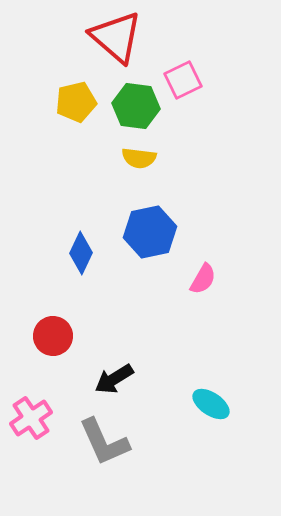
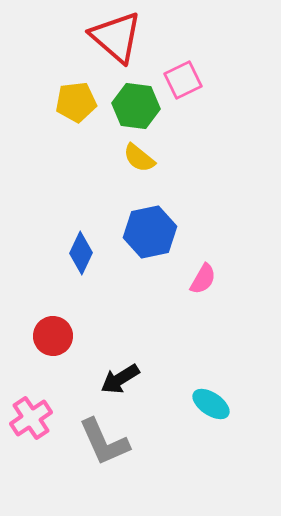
yellow pentagon: rotated 6 degrees clockwise
yellow semicircle: rotated 32 degrees clockwise
black arrow: moved 6 px right
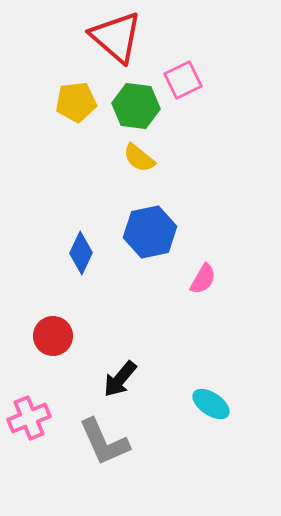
black arrow: rotated 18 degrees counterclockwise
pink cross: moved 2 px left; rotated 12 degrees clockwise
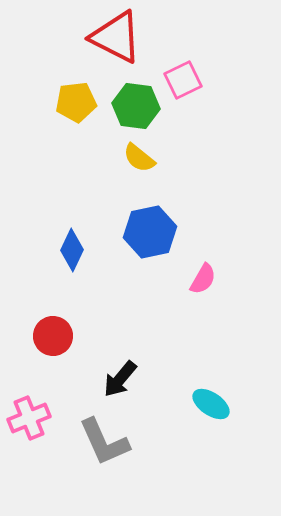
red triangle: rotated 14 degrees counterclockwise
blue diamond: moved 9 px left, 3 px up
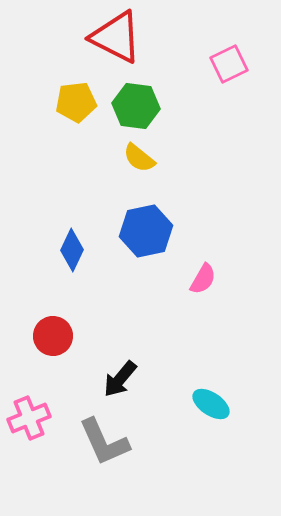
pink square: moved 46 px right, 16 px up
blue hexagon: moved 4 px left, 1 px up
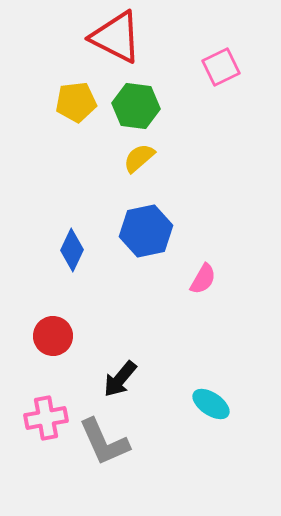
pink square: moved 8 px left, 3 px down
yellow semicircle: rotated 100 degrees clockwise
pink cross: moved 17 px right; rotated 12 degrees clockwise
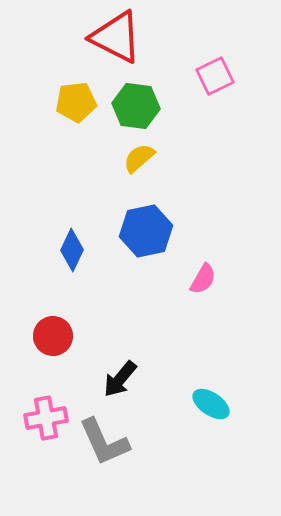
pink square: moved 6 px left, 9 px down
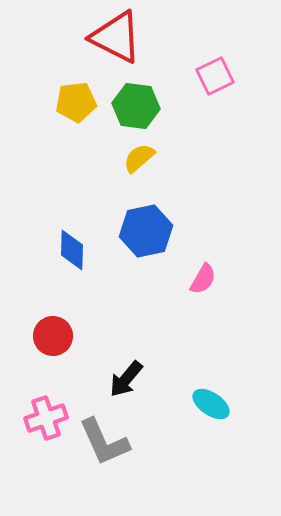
blue diamond: rotated 24 degrees counterclockwise
black arrow: moved 6 px right
pink cross: rotated 9 degrees counterclockwise
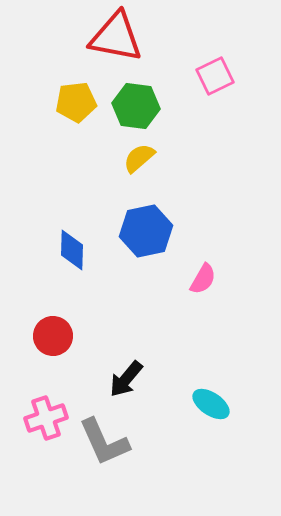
red triangle: rotated 16 degrees counterclockwise
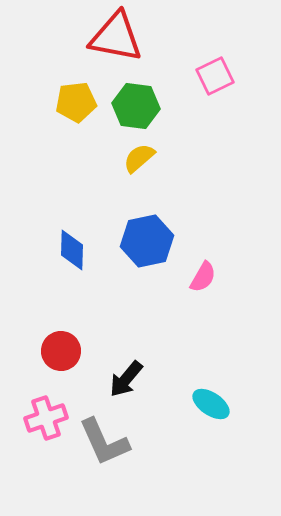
blue hexagon: moved 1 px right, 10 px down
pink semicircle: moved 2 px up
red circle: moved 8 px right, 15 px down
